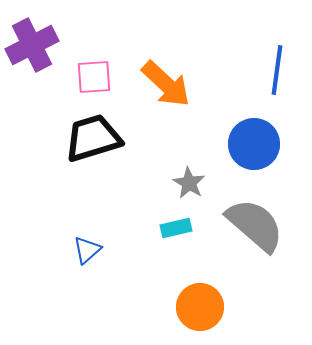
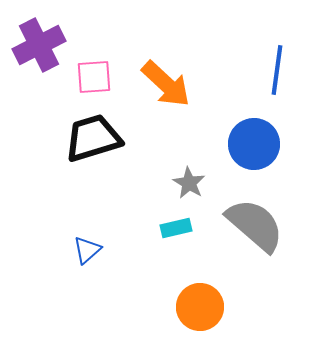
purple cross: moved 7 px right
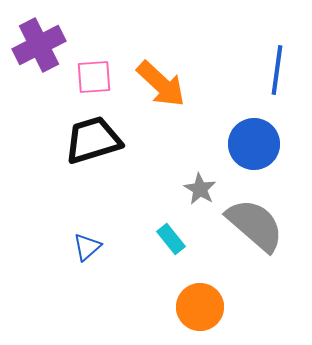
orange arrow: moved 5 px left
black trapezoid: moved 2 px down
gray star: moved 11 px right, 6 px down
cyan rectangle: moved 5 px left, 11 px down; rotated 64 degrees clockwise
blue triangle: moved 3 px up
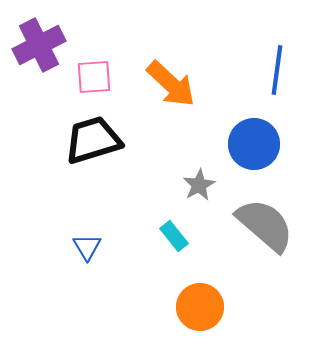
orange arrow: moved 10 px right
gray star: moved 1 px left, 4 px up; rotated 12 degrees clockwise
gray semicircle: moved 10 px right
cyan rectangle: moved 3 px right, 3 px up
blue triangle: rotated 20 degrees counterclockwise
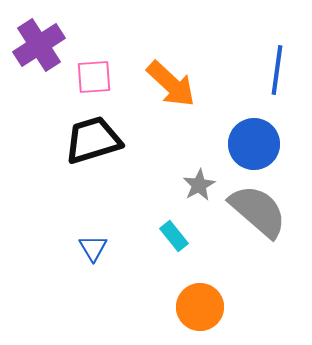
purple cross: rotated 6 degrees counterclockwise
gray semicircle: moved 7 px left, 14 px up
blue triangle: moved 6 px right, 1 px down
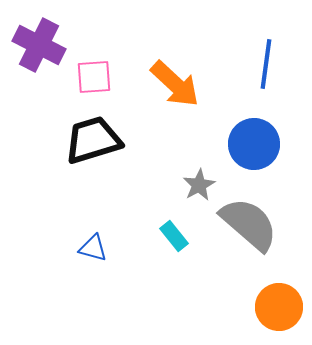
purple cross: rotated 30 degrees counterclockwise
blue line: moved 11 px left, 6 px up
orange arrow: moved 4 px right
gray semicircle: moved 9 px left, 13 px down
blue triangle: rotated 44 degrees counterclockwise
orange circle: moved 79 px right
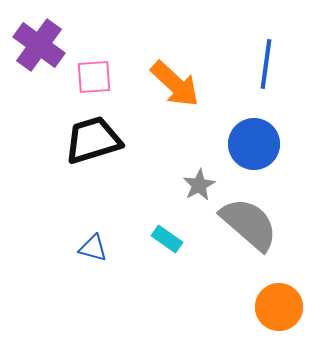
purple cross: rotated 9 degrees clockwise
cyan rectangle: moved 7 px left, 3 px down; rotated 16 degrees counterclockwise
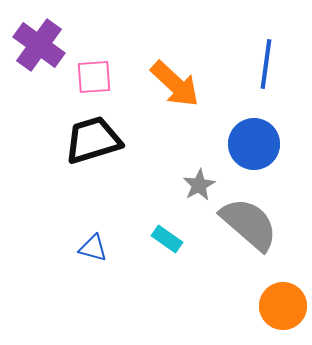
orange circle: moved 4 px right, 1 px up
